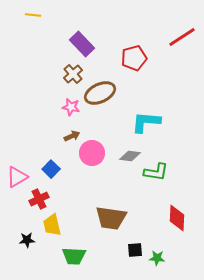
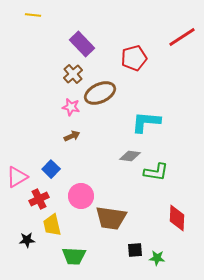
pink circle: moved 11 px left, 43 px down
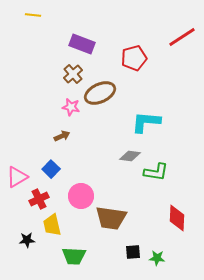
purple rectangle: rotated 25 degrees counterclockwise
brown arrow: moved 10 px left
black square: moved 2 px left, 2 px down
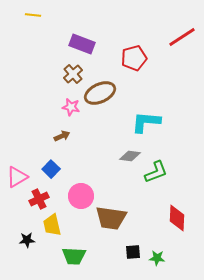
green L-shape: rotated 30 degrees counterclockwise
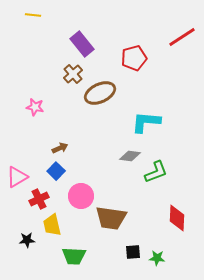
purple rectangle: rotated 30 degrees clockwise
pink star: moved 36 px left
brown arrow: moved 2 px left, 12 px down
blue square: moved 5 px right, 2 px down
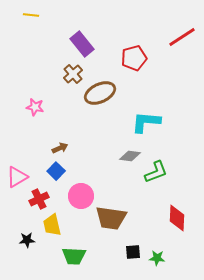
yellow line: moved 2 px left
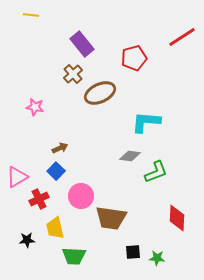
yellow trapezoid: moved 3 px right, 3 px down
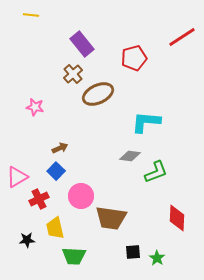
brown ellipse: moved 2 px left, 1 px down
green star: rotated 28 degrees clockwise
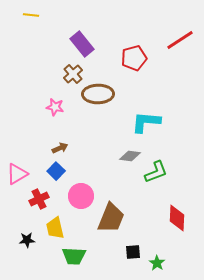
red line: moved 2 px left, 3 px down
brown ellipse: rotated 24 degrees clockwise
pink star: moved 20 px right
pink triangle: moved 3 px up
brown trapezoid: rotated 76 degrees counterclockwise
green star: moved 5 px down
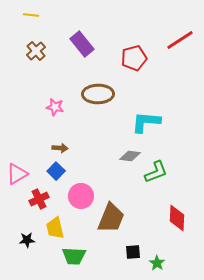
brown cross: moved 37 px left, 23 px up
brown arrow: rotated 28 degrees clockwise
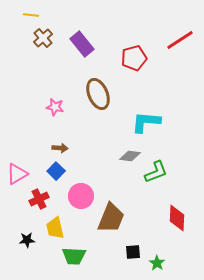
brown cross: moved 7 px right, 13 px up
brown ellipse: rotated 68 degrees clockwise
